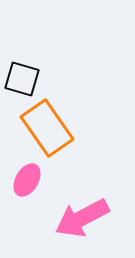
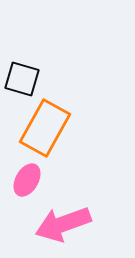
orange rectangle: moved 2 px left; rotated 64 degrees clockwise
pink arrow: moved 19 px left, 6 px down; rotated 8 degrees clockwise
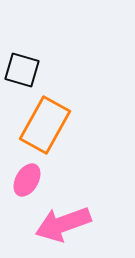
black square: moved 9 px up
orange rectangle: moved 3 px up
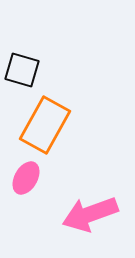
pink ellipse: moved 1 px left, 2 px up
pink arrow: moved 27 px right, 10 px up
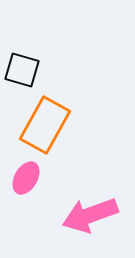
pink arrow: moved 1 px down
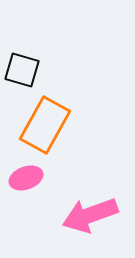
pink ellipse: rotated 40 degrees clockwise
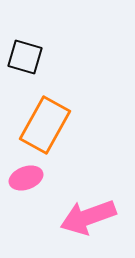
black square: moved 3 px right, 13 px up
pink arrow: moved 2 px left, 2 px down
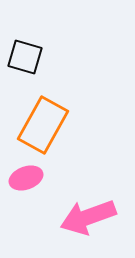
orange rectangle: moved 2 px left
